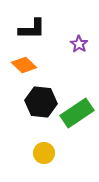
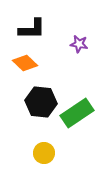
purple star: rotated 24 degrees counterclockwise
orange diamond: moved 1 px right, 2 px up
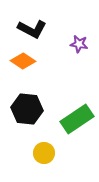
black L-shape: rotated 28 degrees clockwise
orange diamond: moved 2 px left, 2 px up; rotated 10 degrees counterclockwise
black hexagon: moved 14 px left, 7 px down
green rectangle: moved 6 px down
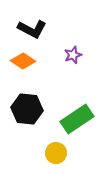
purple star: moved 6 px left, 11 px down; rotated 30 degrees counterclockwise
yellow circle: moved 12 px right
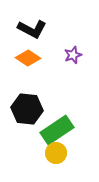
orange diamond: moved 5 px right, 3 px up
green rectangle: moved 20 px left, 11 px down
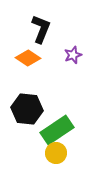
black L-shape: moved 9 px right; rotated 96 degrees counterclockwise
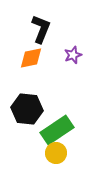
orange diamond: moved 3 px right; rotated 45 degrees counterclockwise
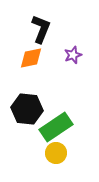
green rectangle: moved 1 px left, 3 px up
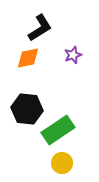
black L-shape: moved 1 px left, 1 px up; rotated 36 degrees clockwise
orange diamond: moved 3 px left
green rectangle: moved 2 px right, 3 px down
yellow circle: moved 6 px right, 10 px down
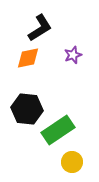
yellow circle: moved 10 px right, 1 px up
